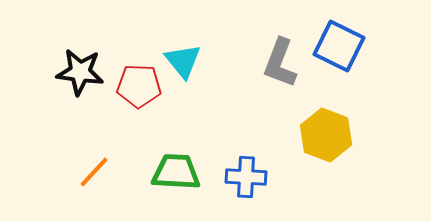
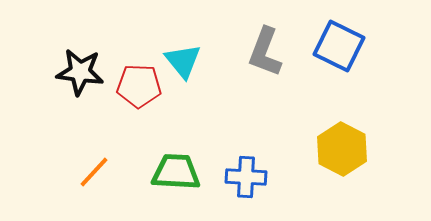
gray L-shape: moved 15 px left, 11 px up
yellow hexagon: moved 16 px right, 14 px down; rotated 6 degrees clockwise
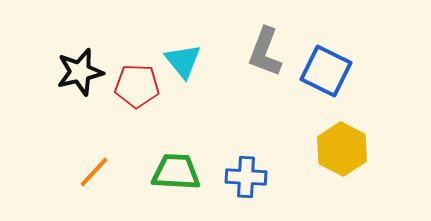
blue square: moved 13 px left, 25 px down
black star: rotated 21 degrees counterclockwise
red pentagon: moved 2 px left
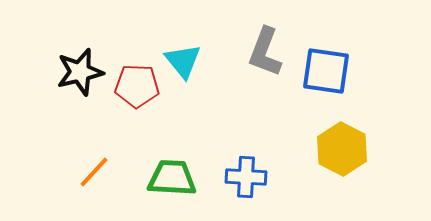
blue square: rotated 18 degrees counterclockwise
green trapezoid: moved 4 px left, 6 px down
